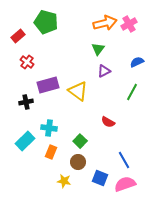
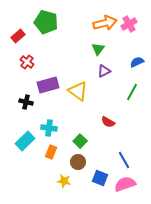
black cross: rotated 24 degrees clockwise
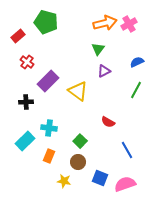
purple rectangle: moved 4 px up; rotated 30 degrees counterclockwise
green line: moved 4 px right, 2 px up
black cross: rotated 16 degrees counterclockwise
orange rectangle: moved 2 px left, 4 px down
blue line: moved 3 px right, 10 px up
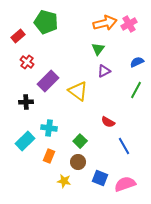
blue line: moved 3 px left, 4 px up
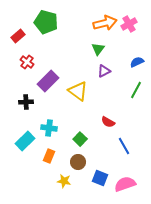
green square: moved 2 px up
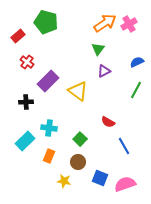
orange arrow: rotated 20 degrees counterclockwise
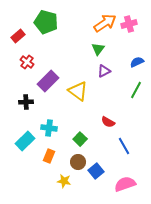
pink cross: rotated 14 degrees clockwise
blue square: moved 4 px left, 7 px up; rotated 28 degrees clockwise
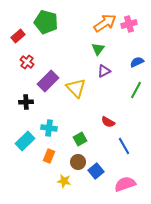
yellow triangle: moved 2 px left, 3 px up; rotated 10 degrees clockwise
green square: rotated 16 degrees clockwise
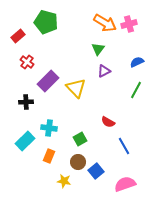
orange arrow: rotated 65 degrees clockwise
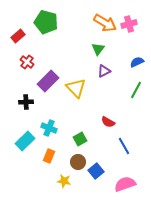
cyan cross: rotated 14 degrees clockwise
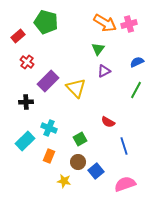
blue line: rotated 12 degrees clockwise
